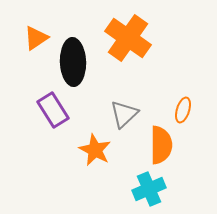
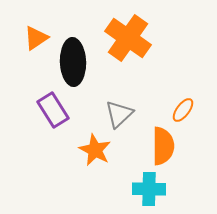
orange ellipse: rotated 20 degrees clockwise
gray triangle: moved 5 px left
orange semicircle: moved 2 px right, 1 px down
cyan cross: rotated 24 degrees clockwise
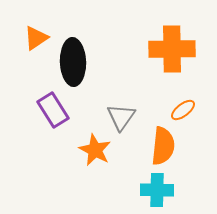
orange cross: moved 44 px right, 11 px down; rotated 36 degrees counterclockwise
orange ellipse: rotated 15 degrees clockwise
gray triangle: moved 2 px right, 3 px down; rotated 12 degrees counterclockwise
orange semicircle: rotated 6 degrees clockwise
cyan cross: moved 8 px right, 1 px down
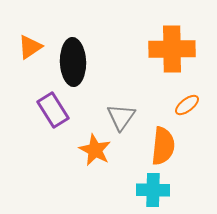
orange triangle: moved 6 px left, 9 px down
orange ellipse: moved 4 px right, 5 px up
cyan cross: moved 4 px left
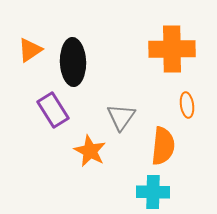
orange triangle: moved 3 px down
orange ellipse: rotated 60 degrees counterclockwise
orange star: moved 5 px left, 1 px down
cyan cross: moved 2 px down
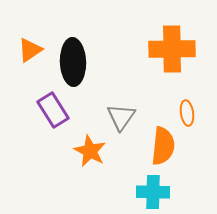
orange ellipse: moved 8 px down
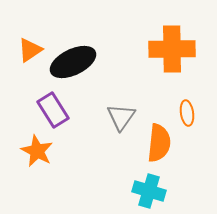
black ellipse: rotated 66 degrees clockwise
orange semicircle: moved 4 px left, 3 px up
orange star: moved 53 px left
cyan cross: moved 4 px left, 1 px up; rotated 16 degrees clockwise
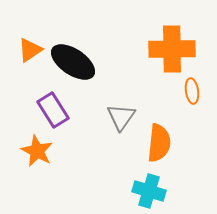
black ellipse: rotated 60 degrees clockwise
orange ellipse: moved 5 px right, 22 px up
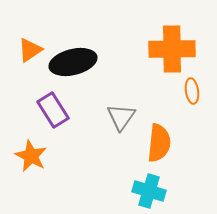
black ellipse: rotated 48 degrees counterclockwise
orange star: moved 6 px left, 5 px down
